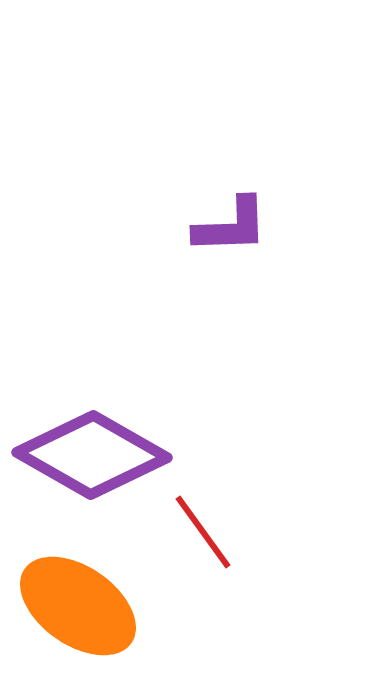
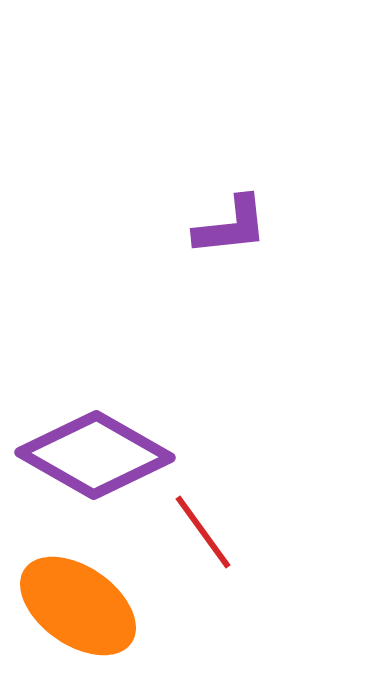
purple L-shape: rotated 4 degrees counterclockwise
purple diamond: moved 3 px right
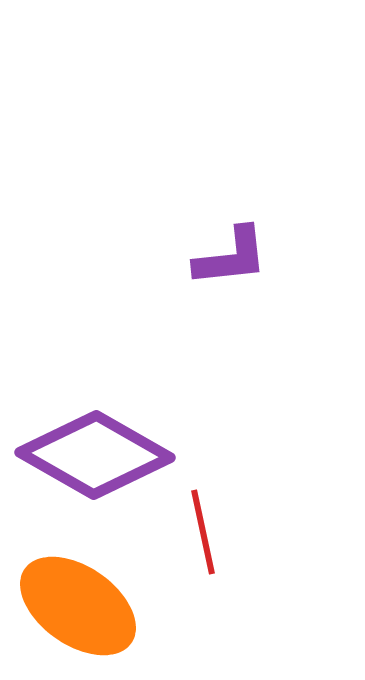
purple L-shape: moved 31 px down
red line: rotated 24 degrees clockwise
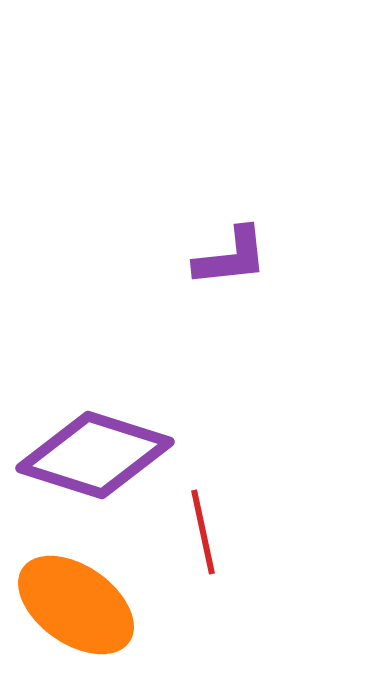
purple diamond: rotated 12 degrees counterclockwise
orange ellipse: moved 2 px left, 1 px up
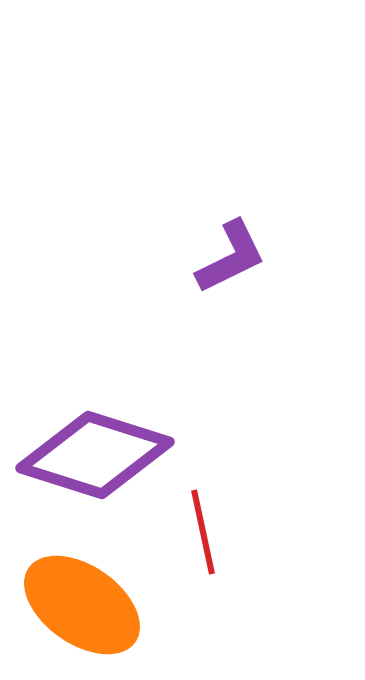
purple L-shape: rotated 20 degrees counterclockwise
orange ellipse: moved 6 px right
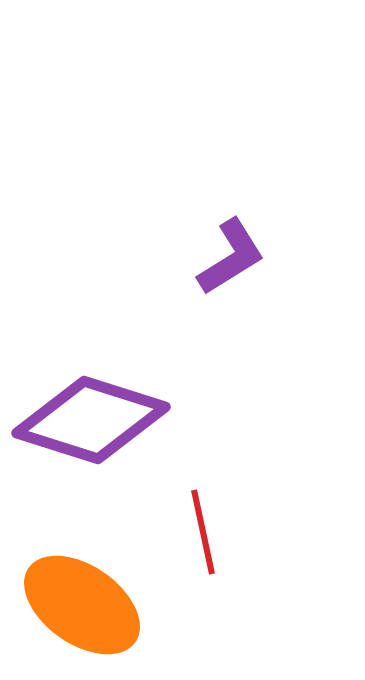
purple L-shape: rotated 6 degrees counterclockwise
purple diamond: moved 4 px left, 35 px up
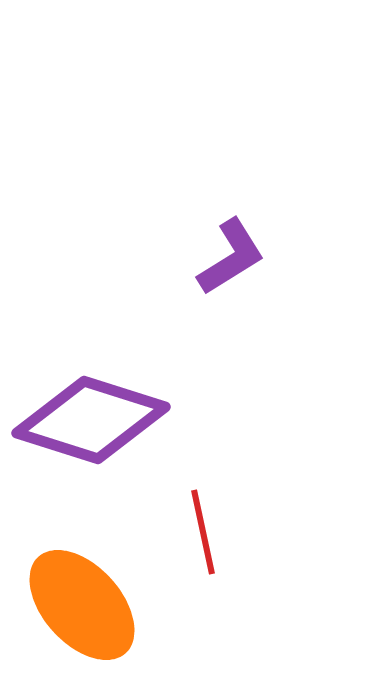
orange ellipse: rotated 13 degrees clockwise
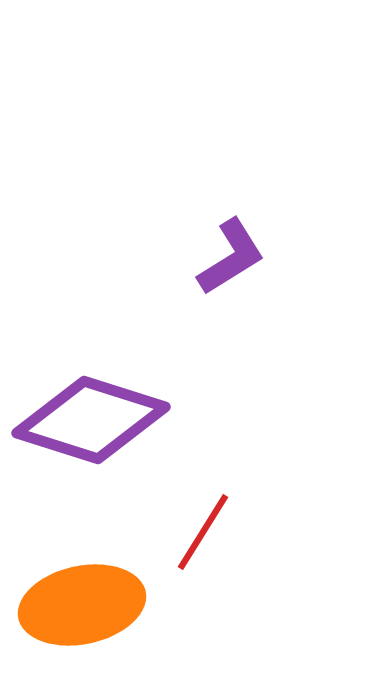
red line: rotated 44 degrees clockwise
orange ellipse: rotated 60 degrees counterclockwise
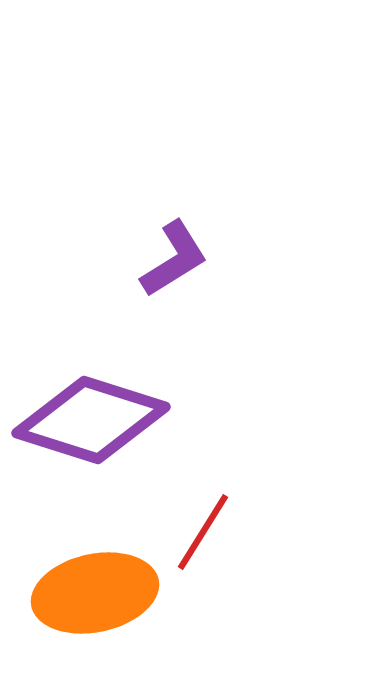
purple L-shape: moved 57 px left, 2 px down
orange ellipse: moved 13 px right, 12 px up
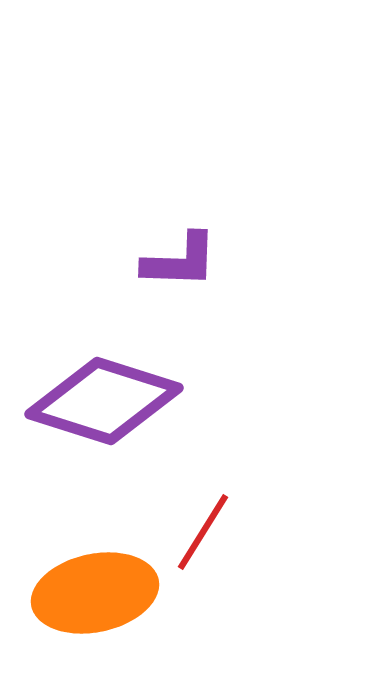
purple L-shape: moved 6 px right, 2 px down; rotated 34 degrees clockwise
purple diamond: moved 13 px right, 19 px up
